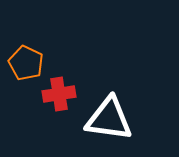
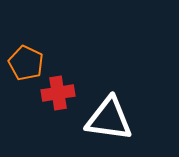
red cross: moved 1 px left, 1 px up
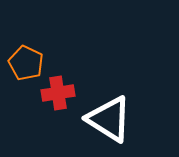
white triangle: rotated 24 degrees clockwise
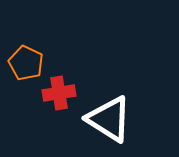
red cross: moved 1 px right
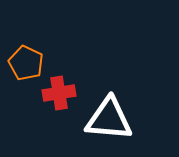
white triangle: rotated 27 degrees counterclockwise
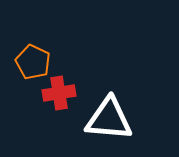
orange pentagon: moved 7 px right, 1 px up
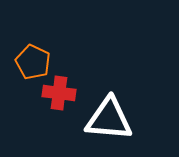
red cross: rotated 16 degrees clockwise
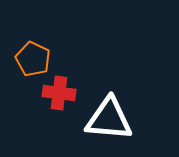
orange pentagon: moved 3 px up
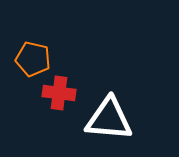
orange pentagon: rotated 12 degrees counterclockwise
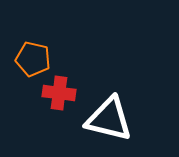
white triangle: rotated 9 degrees clockwise
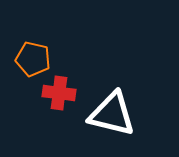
white triangle: moved 3 px right, 5 px up
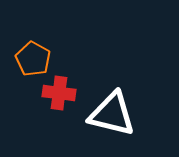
orange pentagon: rotated 16 degrees clockwise
